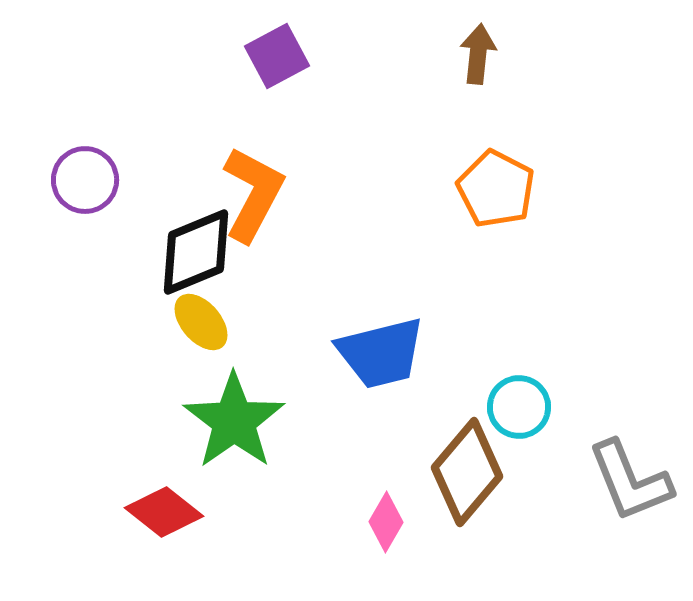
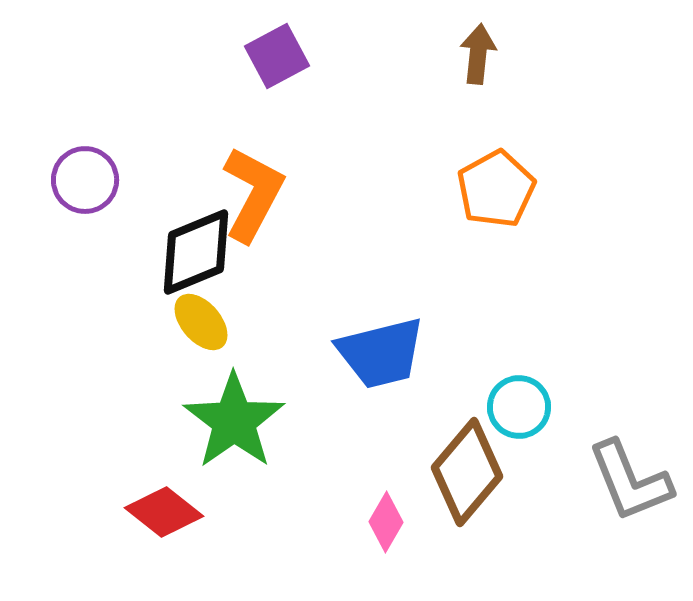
orange pentagon: rotated 16 degrees clockwise
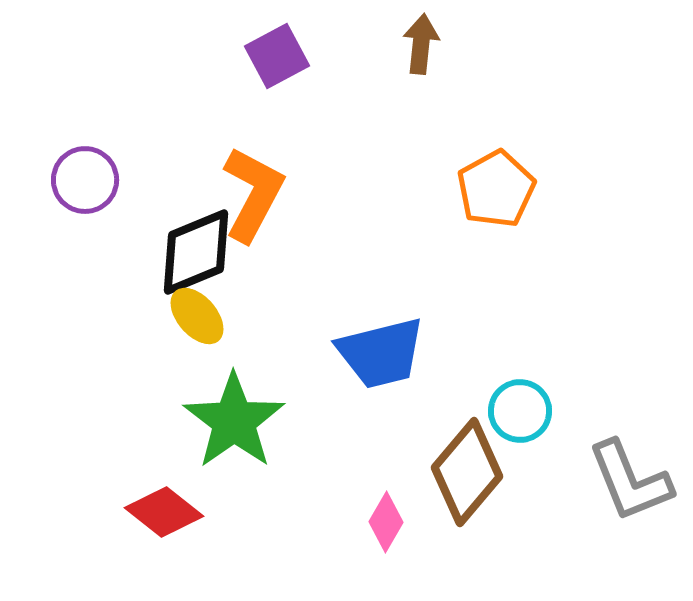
brown arrow: moved 57 px left, 10 px up
yellow ellipse: moved 4 px left, 6 px up
cyan circle: moved 1 px right, 4 px down
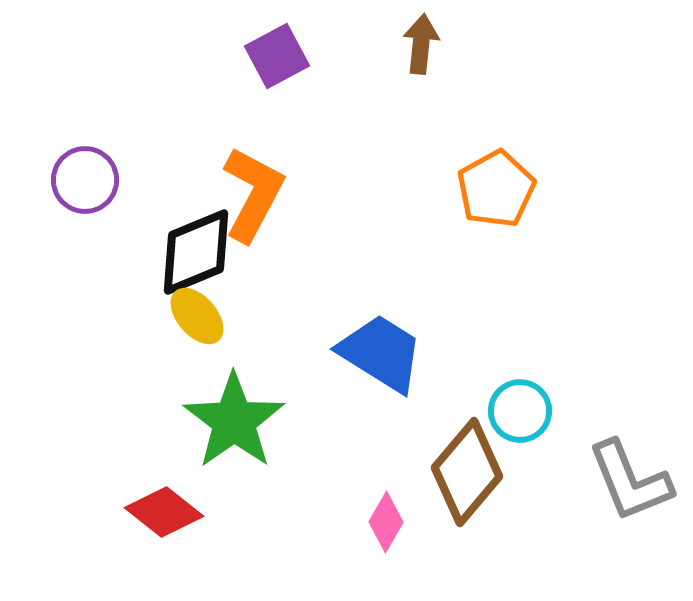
blue trapezoid: rotated 134 degrees counterclockwise
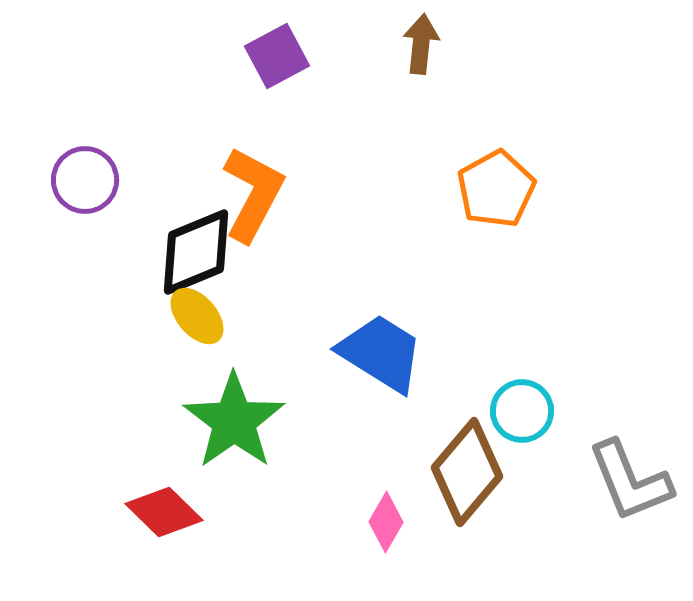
cyan circle: moved 2 px right
red diamond: rotated 6 degrees clockwise
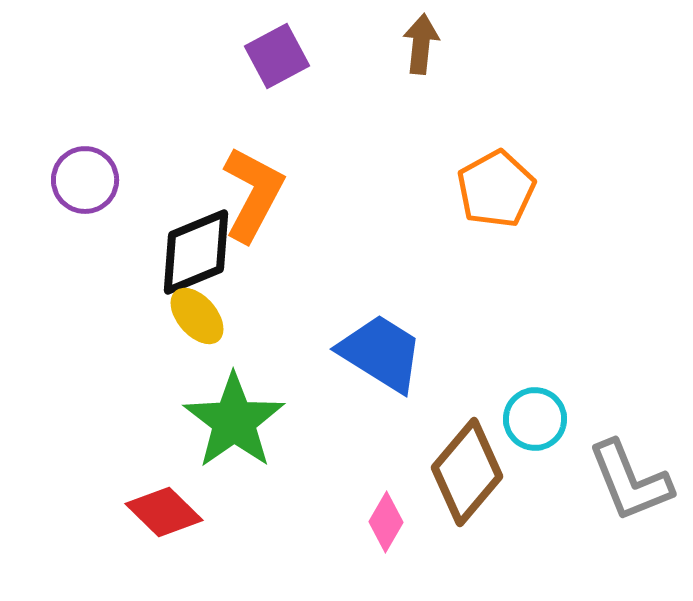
cyan circle: moved 13 px right, 8 px down
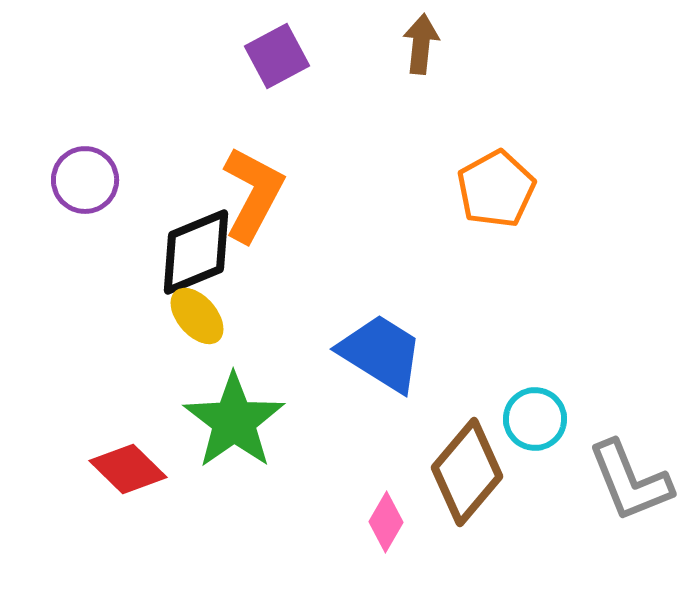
red diamond: moved 36 px left, 43 px up
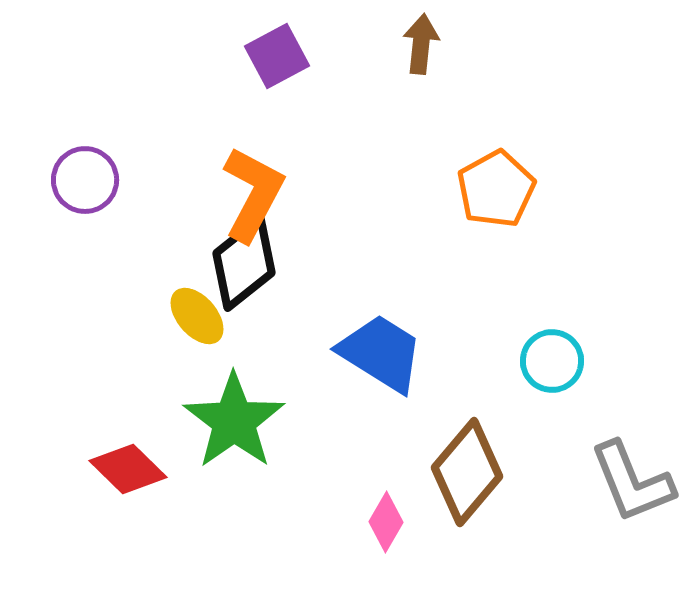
black diamond: moved 48 px right, 11 px down; rotated 16 degrees counterclockwise
cyan circle: moved 17 px right, 58 px up
gray L-shape: moved 2 px right, 1 px down
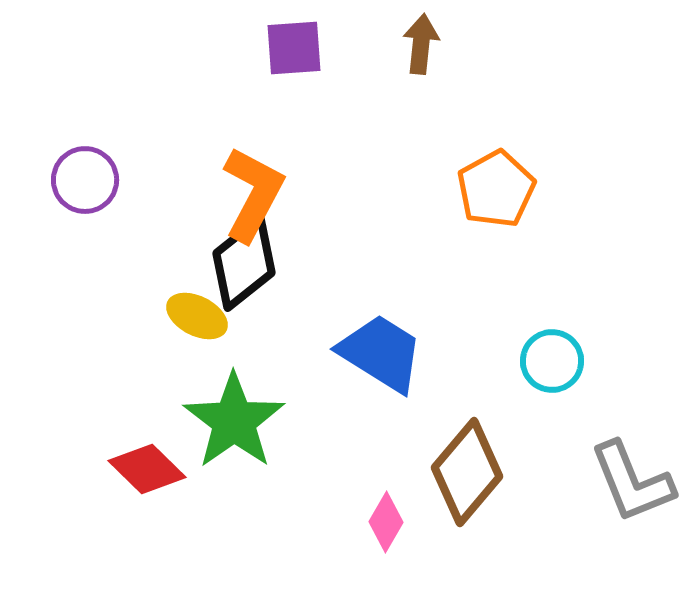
purple square: moved 17 px right, 8 px up; rotated 24 degrees clockwise
yellow ellipse: rotated 22 degrees counterclockwise
red diamond: moved 19 px right
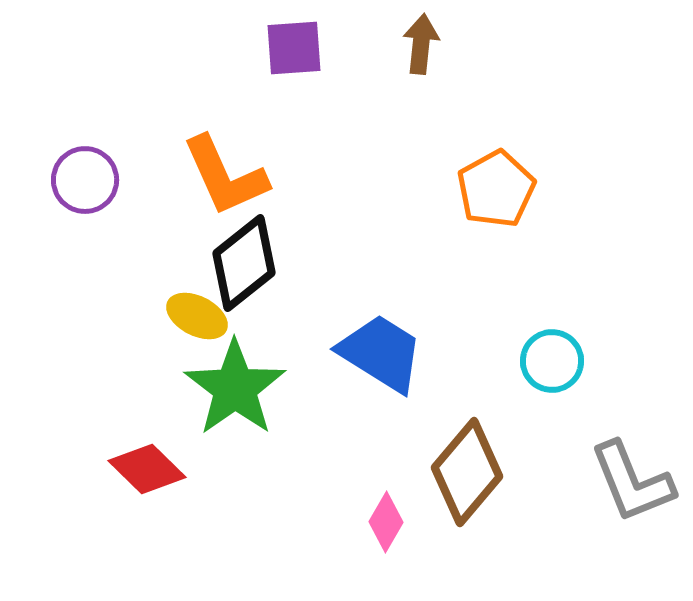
orange L-shape: moved 28 px left, 18 px up; rotated 128 degrees clockwise
green star: moved 1 px right, 33 px up
